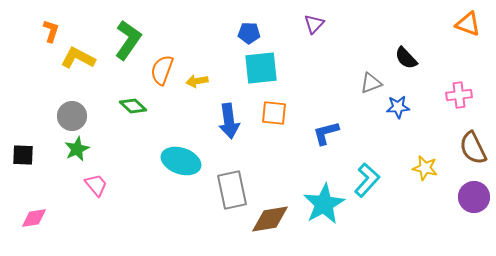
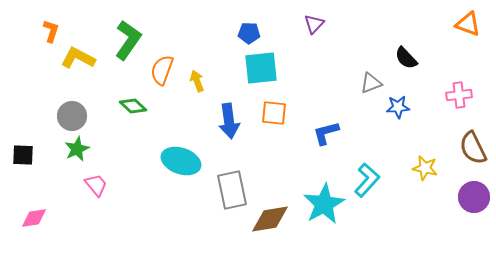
yellow arrow: rotated 80 degrees clockwise
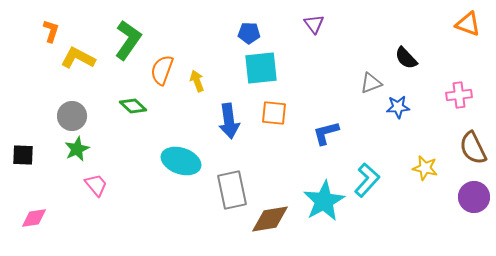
purple triangle: rotated 20 degrees counterclockwise
cyan star: moved 3 px up
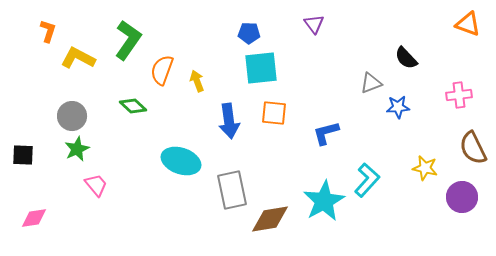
orange L-shape: moved 3 px left
purple circle: moved 12 px left
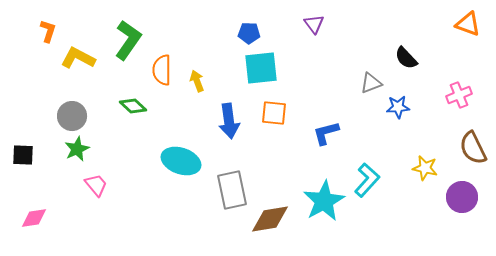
orange semicircle: rotated 20 degrees counterclockwise
pink cross: rotated 15 degrees counterclockwise
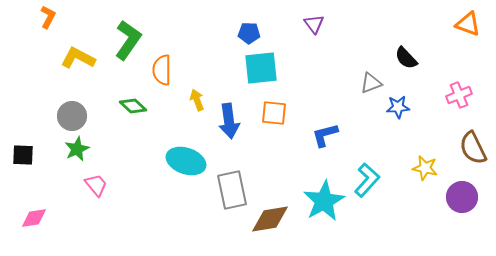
orange L-shape: moved 14 px up; rotated 10 degrees clockwise
yellow arrow: moved 19 px down
blue L-shape: moved 1 px left, 2 px down
cyan ellipse: moved 5 px right
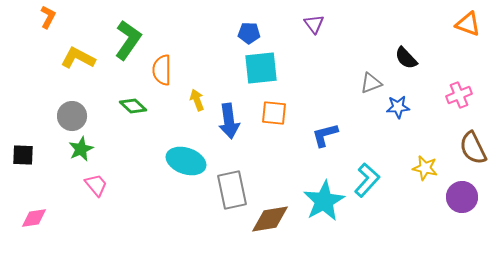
green star: moved 4 px right
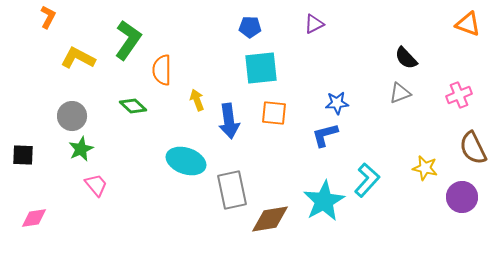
purple triangle: rotated 40 degrees clockwise
blue pentagon: moved 1 px right, 6 px up
gray triangle: moved 29 px right, 10 px down
blue star: moved 61 px left, 4 px up
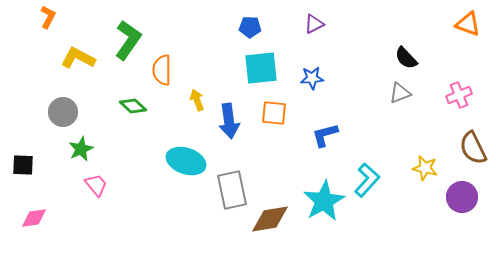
blue star: moved 25 px left, 25 px up
gray circle: moved 9 px left, 4 px up
black square: moved 10 px down
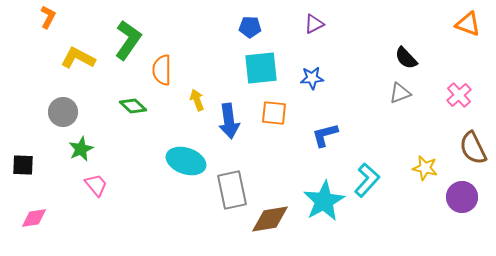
pink cross: rotated 20 degrees counterclockwise
